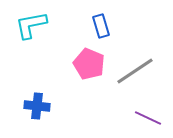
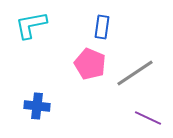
blue rectangle: moved 1 px right, 1 px down; rotated 25 degrees clockwise
pink pentagon: moved 1 px right
gray line: moved 2 px down
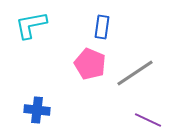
blue cross: moved 4 px down
purple line: moved 2 px down
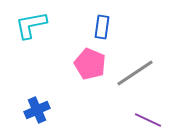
blue cross: rotated 30 degrees counterclockwise
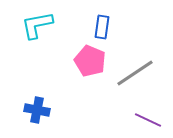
cyan L-shape: moved 6 px right
pink pentagon: moved 3 px up
blue cross: rotated 35 degrees clockwise
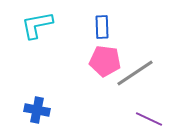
blue rectangle: rotated 10 degrees counterclockwise
pink pentagon: moved 15 px right; rotated 16 degrees counterclockwise
purple line: moved 1 px right, 1 px up
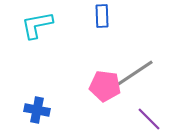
blue rectangle: moved 11 px up
pink pentagon: moved 25 px down
purple line: rotated 20 degrees clockwise
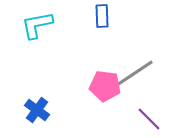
blue cross: rotated 25 degrees clockwise
